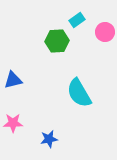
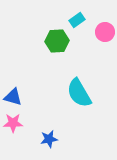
blue triangle: moved 17 px down; rotated 30 degrees clockwise
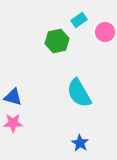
cyan rectangle: moved 2 px right
green hexagon: rotated 10 degrees counterclockwise
blue star: moved 31 px right, 4 px down; rotated 30 degrees counterclockwise
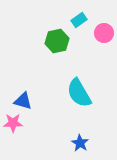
pink circle: moved 1 px left, 1 px down
blue triangle: moved 10 px right, 4 px down
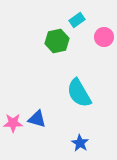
cyan rectangle: moved 2 px left
pink circle: moved 4 px down
blue triangle: moved 14 px right, 18 px down
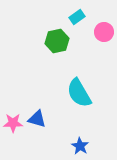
cyan rectangle: moved 3 px up
pink circle: moved 5 px up
blue star: moved 3 px down
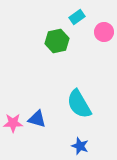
cyan semicircle: moved 11 px down
blue star: rotated 12 degrees counterclockwise
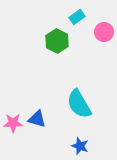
green hexagon: rotated 20 degrees counterclockwise
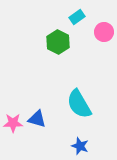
green hexagon: moved 1 px right, 1 px down
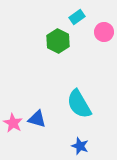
green hexagon: moved 1 px up
pink star: rotated 30 degrees clockwise
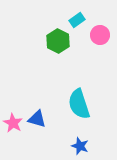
cyan rectangle: moved 3 px down
pink circle: moved 4 px left, 3 px down
cyan semicircle: rotated 12 degrees clockwise
